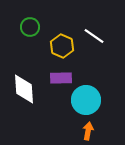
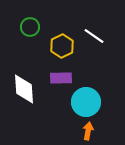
yellow hexagon: rotated 10 degrees clockwise
cyan circle: moved 2 px down
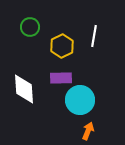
white line: rotated 65 degrees clockwise
cyan circle: moved 6 px left, 2 px up
orange arrow: rotated 12 degrees clockwise
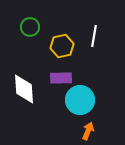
yellow hexagon: rotated 15 degrees clockwise
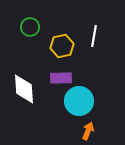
cyan circle: moved 1 px left, 1 px down
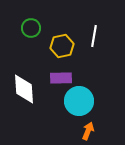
green circle: moved 1 px right, 1 px down
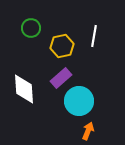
purple rectangle: rotated 40 degrees counterclockwise
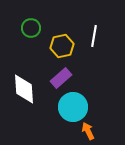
cyan circle: moved 6 px left, 6 px down
orange arrow: rotated 48 degrees counterclockwise
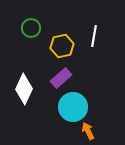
white diamond: rotated 28 degrees clockwise
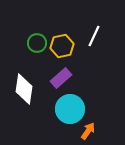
green circle: moved 6 px right, 15 px down
white line: rotated 15 degrees clockwise
white diamond: rotated 16 degrees counterclockwise
cyan circle: moved 3 px left, 2 px down
orange arrow: rotated 60 degrees clockwise
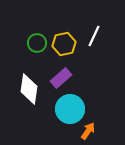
yellow hexagon: moved 2 px right, 2 px up
white diamond: moved 5 px right
